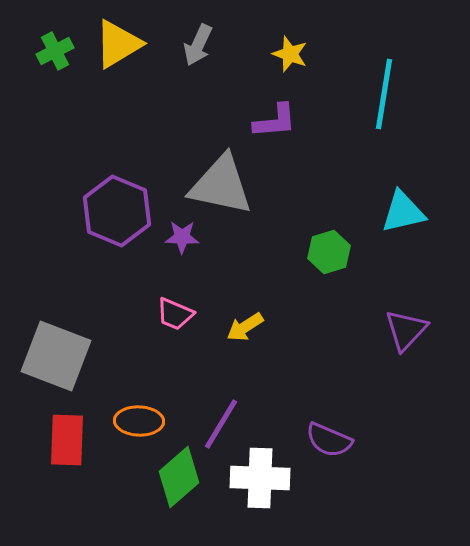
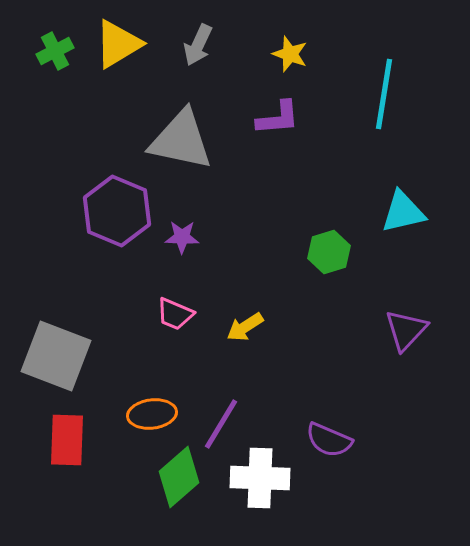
purple L-shape: moved 3 px right, 3 px up
gray triangle: moved 40 px left, 45 px up
orange ellipse: moved 13 px right, 7 px up; rotated 9 degrees counterclockwise
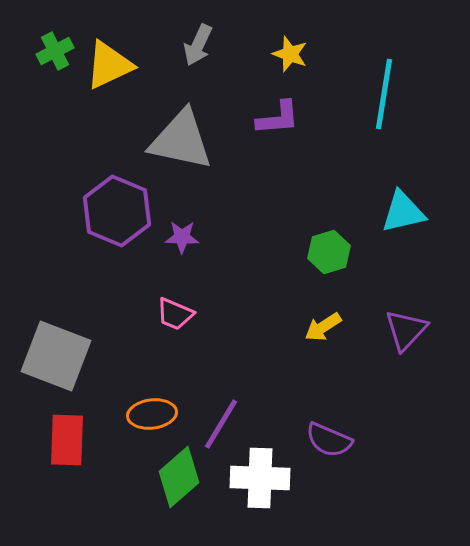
yellow triangle: moved 9 px left, 21 px down; rotated 6 degrees clockwise
yellow arrow: moved 78 px right
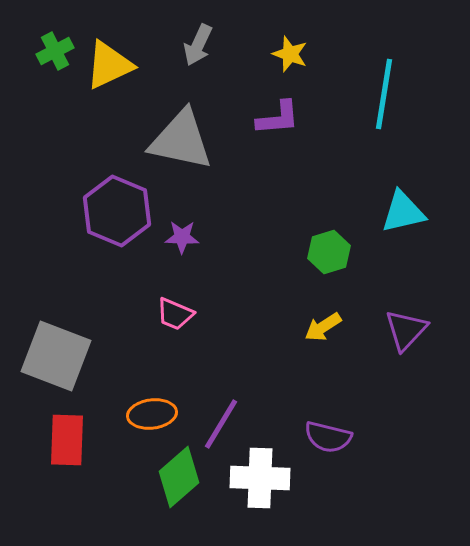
purple semicircle: moved 1 px left, 3 px up; rotated 9 degrees counterclockwise
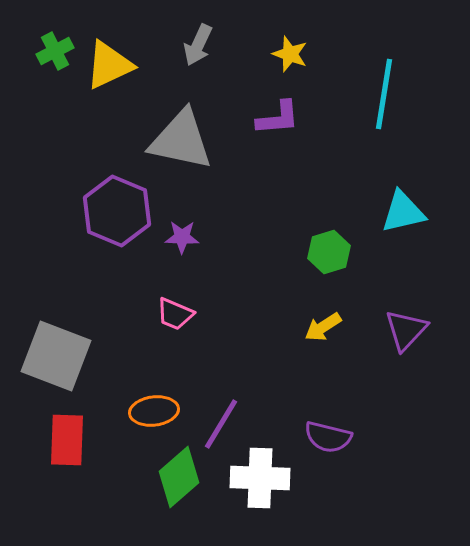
orange ellipse: moved 2 px right, 3 px up
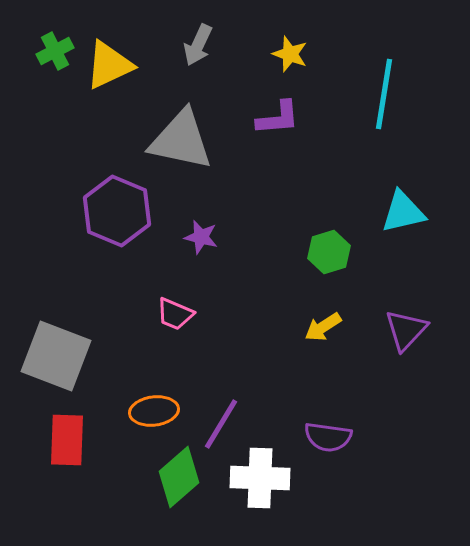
purple star: moved 19 px right; rotated 12 degrees clockwise
purple semicircle: rotated 6 degrees counterclockwise
